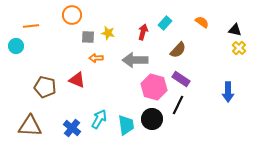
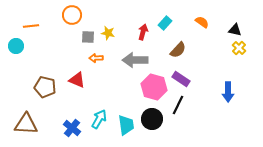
brown triangle: moved 4 px left, 2 px up
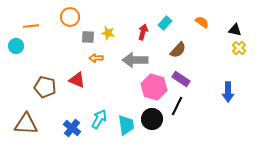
orange circle: moved 2 px left, 2 px down
black line: moved 1 px left, 1 px down
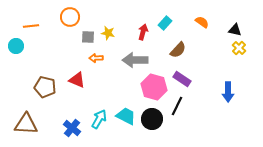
purple rectangle: moved 1 px right
cyan trapezoid: moved 9 px up; rotated 55 degrees counterclockwise
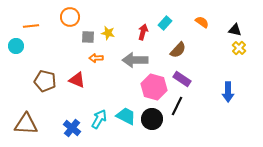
brown pentagon: moved 6 px up
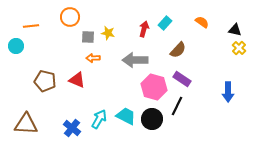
red arrow: moved 1 px right, 3 px up
orange arrow: moved 3 px left
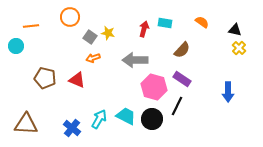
cyan rectangle: rotated 56 degrees clockwise
gray square: moved 2 px right; rotated 32 degrees clockwise
brown semicircle: moved 4 px right
orange arrow: rotated 16 degrees counterclockwise
brown pentagon: moved 3 px up
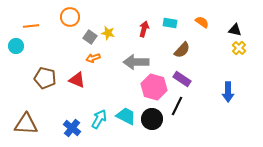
cyan rectangle: moved 5 px right
gray arrow: moved 1 px right, 2 px down
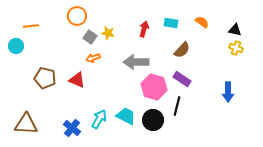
orange circle: moved 7 px right, 1 px up
cyan rectangle: moved 1 px right
yellow cross: moved 3 px left; rotated 24 degrees counterclockwise
black line: rotated 12 degrees counterclockwise
black circle: moved 1 px right, 1 px down
